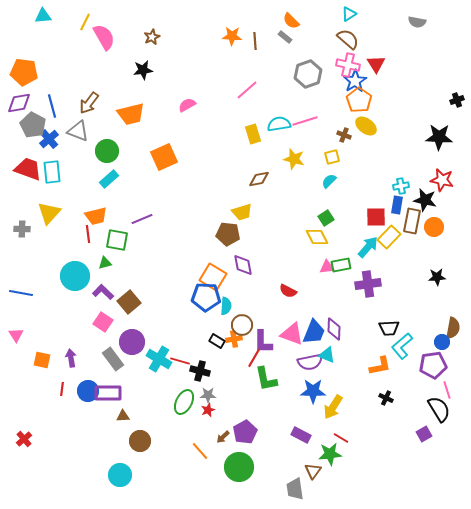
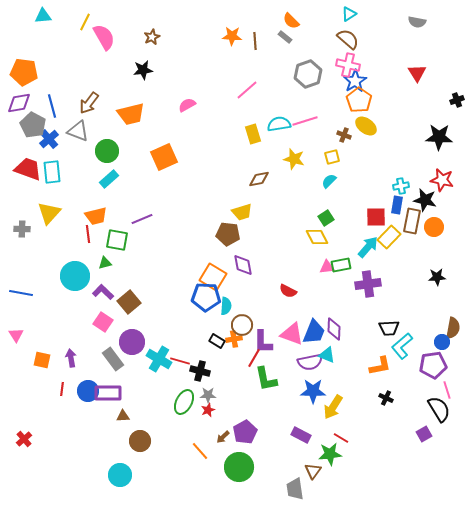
red triangle at (376, 64): moved 41 px right, 9 px down
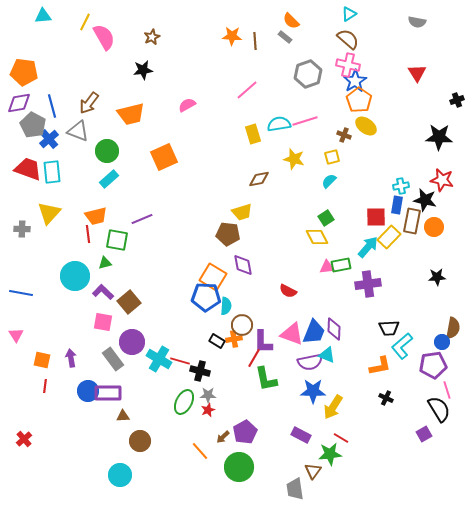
pink square at (103, 322): rotated 24 degrees counterclockwise
red line at (62, 389): moved 17 px left, 3 px up
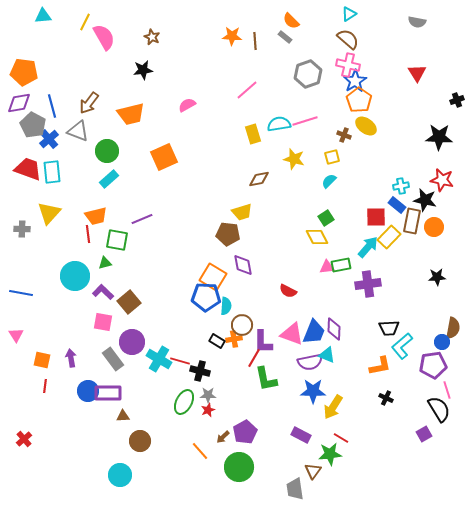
brown star at (152, 37): rotated 21 degrees counterclockwise
blue rectangle at (397, 205): rotated 60 degrees counterclockwise
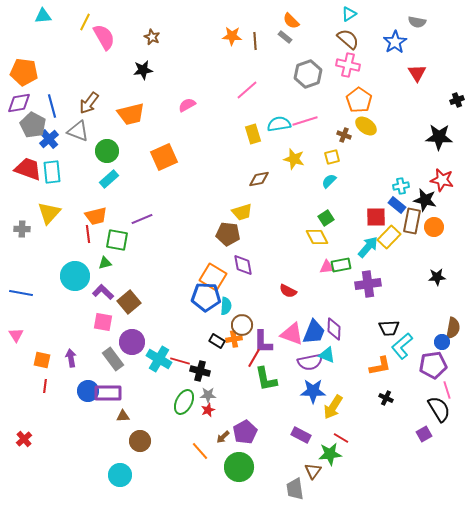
blue star at (355, 81): moved 40 px right, 39 px up
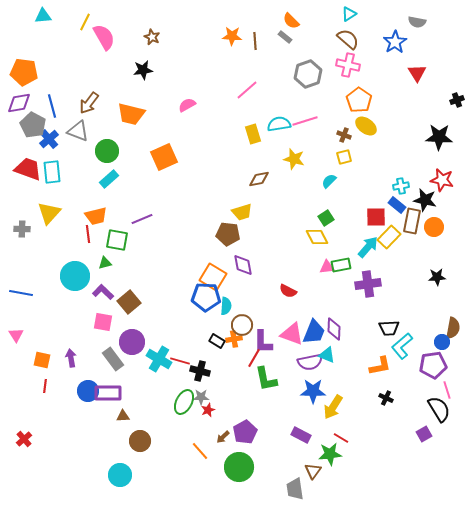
orange trapezoid at (131, 114): rotated 28 degrees clockwise
yellow square at (332, 157): moved 12 px right
gray star at (208, 395): moved 7 px left, 2 px down
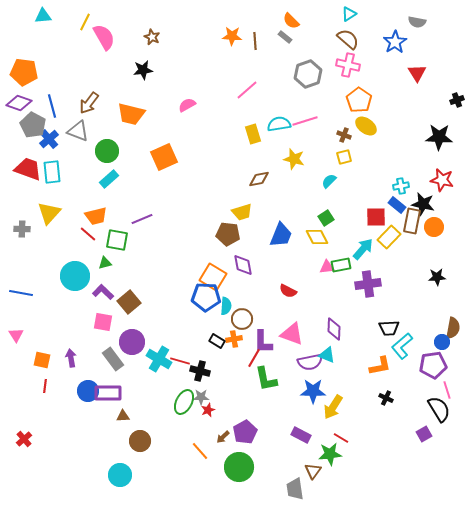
purple diamond at (19, 103): rotated 30 degrees clockwise
black star at (425, 200): moved 2 px left, 4 px down
red line at (88, 234): rotated 42 degrees counterclockwise
cyan arrow at (368, 247): moved 5 px left, 2 px down
brown circle at (242, 325): moved 6 px up
blue trapezoid at (314, 332): moved 33 px left, 97 px up
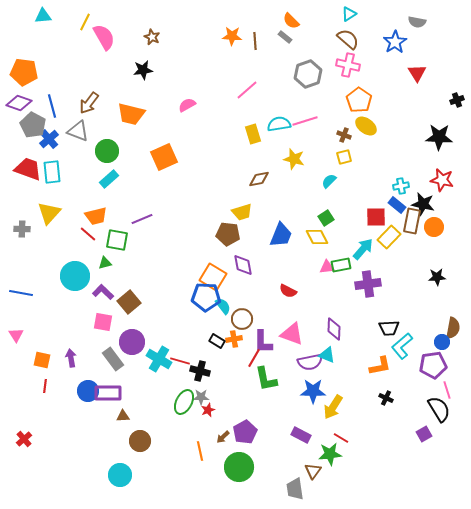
cyan semicircle at (226, 306): moved 3 px left; rotated 42 degrees counterclockwise
orange line at (200, 451): rotated 30 degrees clockwise
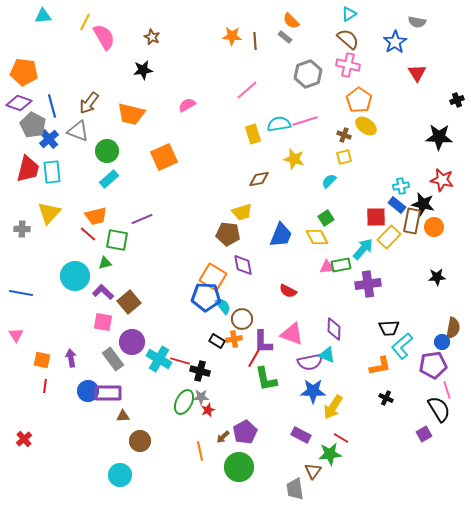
red trapezoid at (28, 169): rotated 84 degrees clockwise
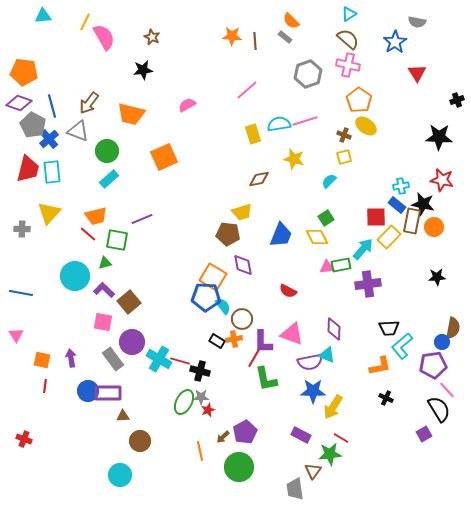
purple L-shape at (103, 292): moved 1 px right, 2 px up
pink line at (447, 390): rotated 24 degrees counterclockwise
red cross at (24, 439): rotated 28 degrees counterclockwise
